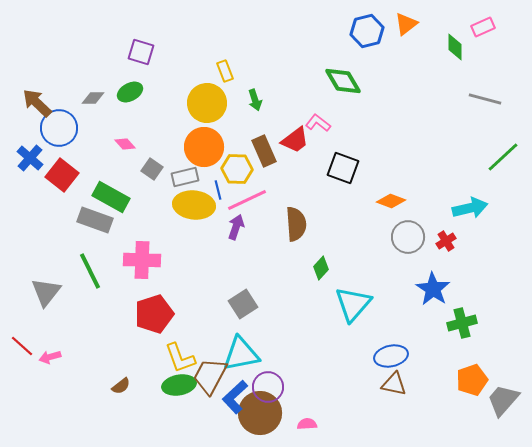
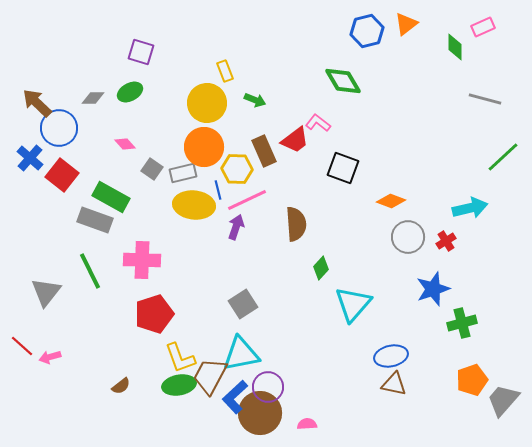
green arrow at (255, 100): rotated 50 degrees counterclockwise
gray rectangle at (185, 177): moved 2 px left, 4 px up
blue star at (433, 289): rotated 20 degrees clockwise
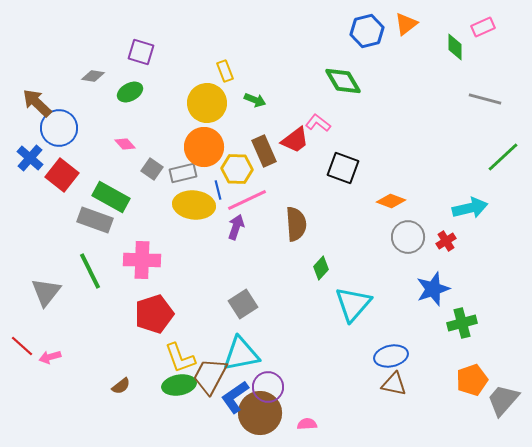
gray diamond at (93, 98): moved 22 px up; rotated 10 degrees clockwise
blue L-shape at (235, 397): rotated 8 degrees clockwise
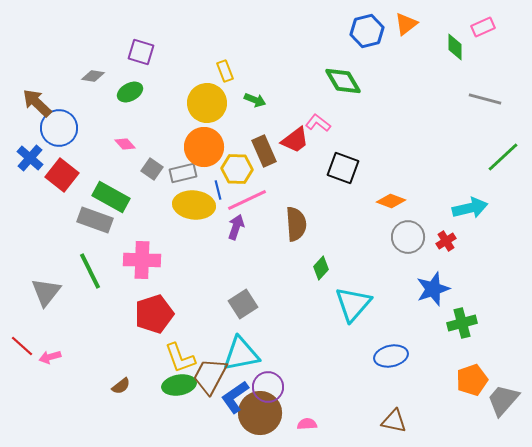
brown triangle at (394, 384): moved 37 px down
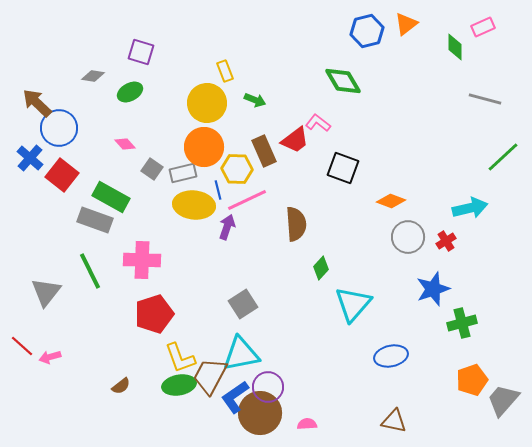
purple arrow at (236, 227): moved 9 px left
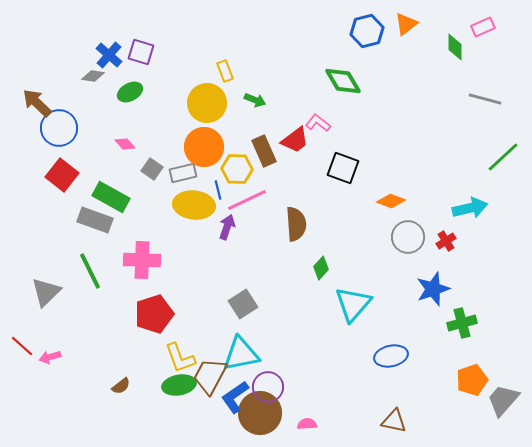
blue cross at (30, 158): moved 79 px right, 103 px up
gray triangle at (46, 292): rotated 8 degrees clockwise
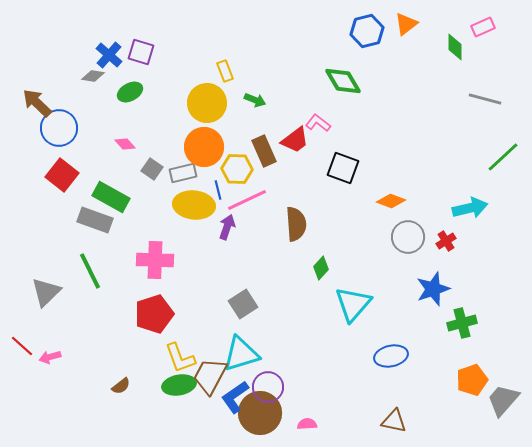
pink cross at (142, 260): moved 13 px right
cyan triangle at (241, 354): rotated 6 degrees counterclockwise
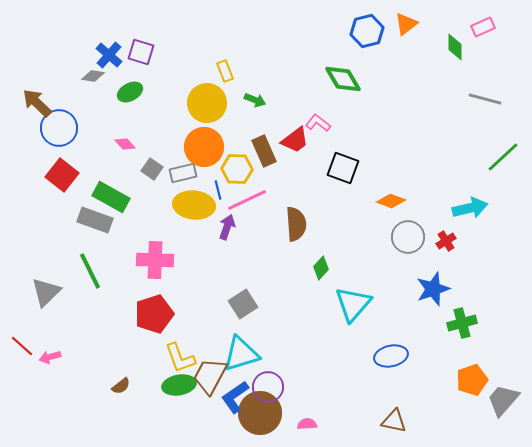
green diamond at (343, 81): moved 2 px up
